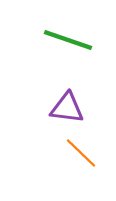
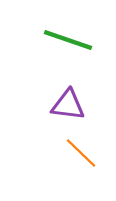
purple triangle: moved 1 px right, 3 px up
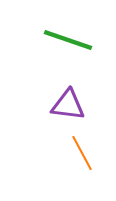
orange line: moved 1 px right; rotated 18 degrees clockwise
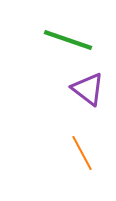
purple triangle: moved 20 px right, 16 px up; rotated 30 degrees clockwise
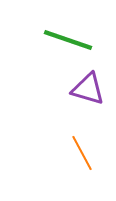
purple triangle: rotated 21 degrees counterclockwise
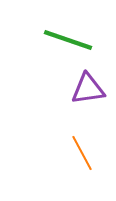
purple triangle: rotated 24 degrees counterclockwise
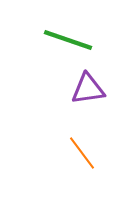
orange line: rotated 9 degrees counterclockwise
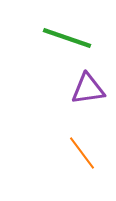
green line: moved 1 px left, 2 px up
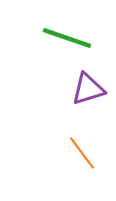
purple triangle: rotated 9 degrees counterclockwise
